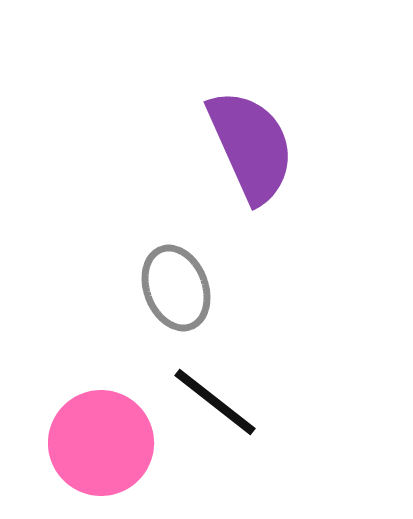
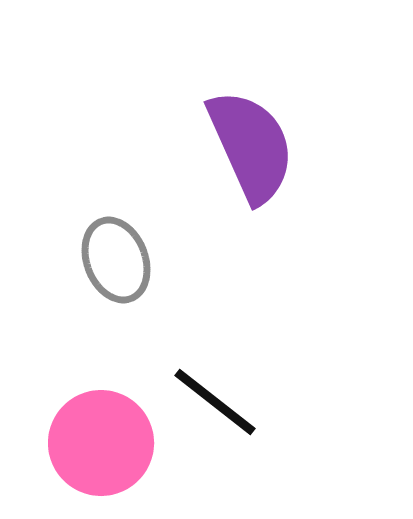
gray ellipse: moved 60 px left, 28 px up
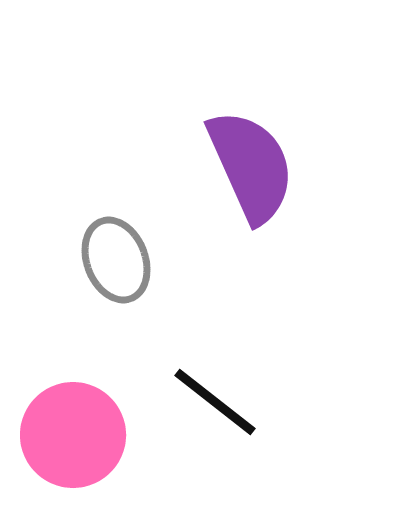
purple semicircle: moved 20 px down
pink circle: moved 28 px left, 8 px up
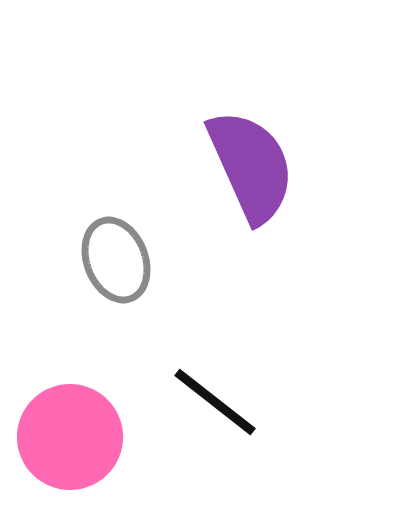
pink circle: moved 3 px left, 2 px down
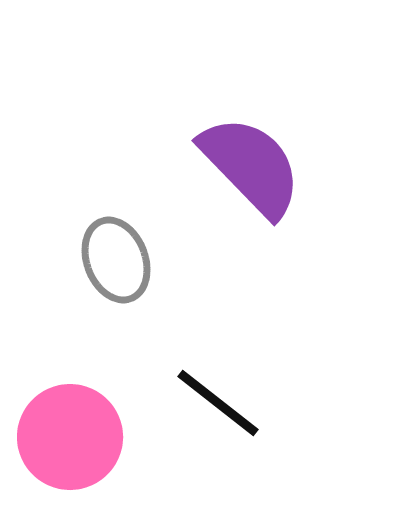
purple semicircle: rotated 20 degrees counterclockwise
black line: moved 3 px right, 1 px down
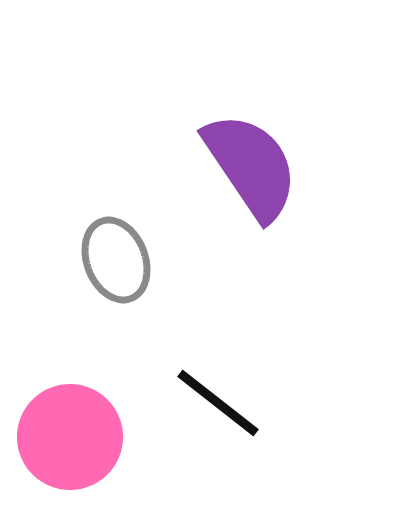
purple semicircle: rotated 10 degrees clockwise
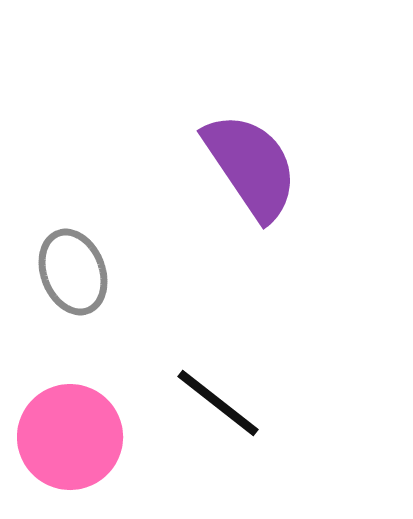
gray ellipse: moved 43 px left, 12 px down
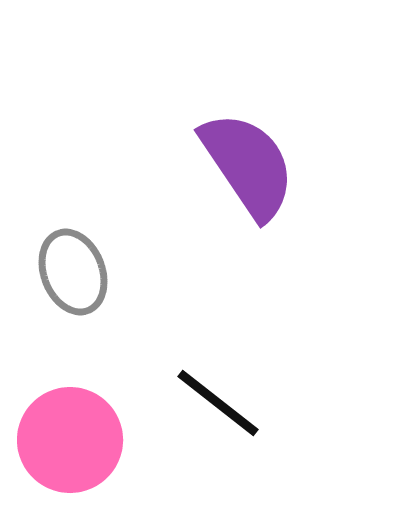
purple semicircle: moved 3 px left, 1 px up
pink circle: moved 3 px down
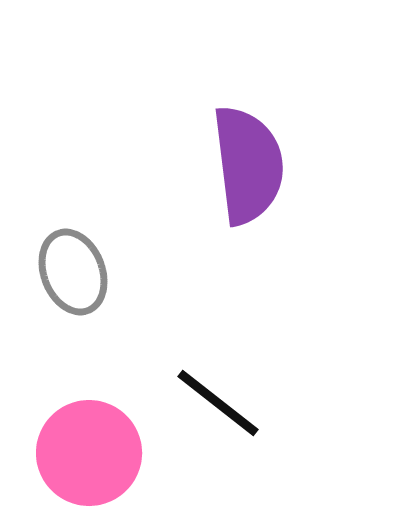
purple semicircle: rotated 27 degrees clockwise
pink circle: moved 19 px right, 13 px down
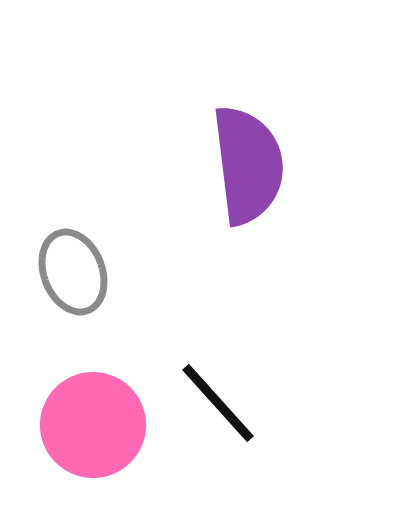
black line: rotated 10 degrees clockwise
pink circle: moved 4 px right, 28 px up
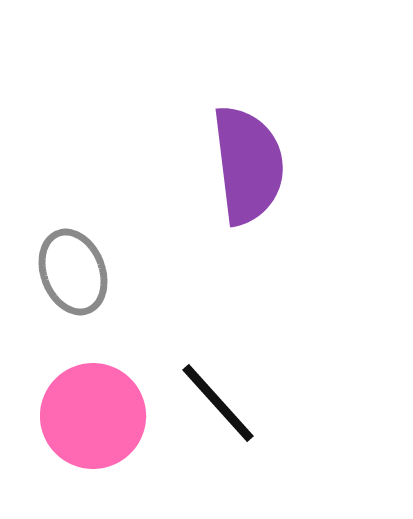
pink circle: moved 9 px up
